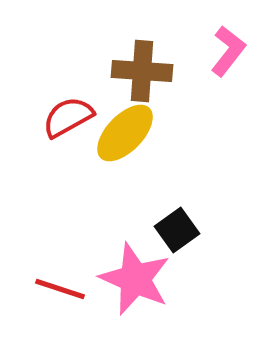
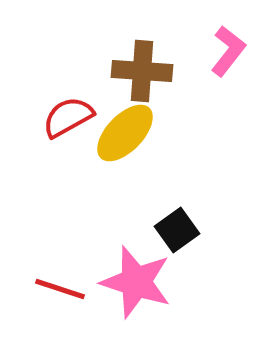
pink star: moved 1 px right, 3 px down; rotated 6 degrees counterclockwise
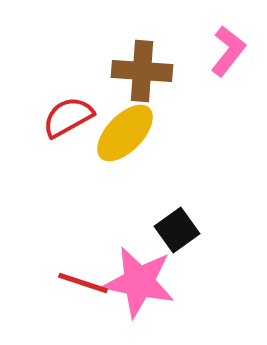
pink star: moved 3 px right; rotated 6 degrees counterclockwise
red line: moved 23 px right, 6 px up
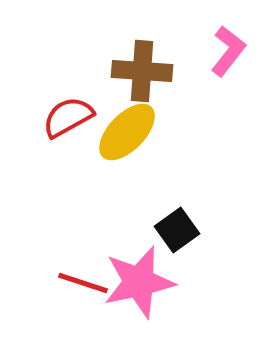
yellow ellipse: moved 2 px right, 1 px up
pink star: rotated 24 degrees counterclockwise
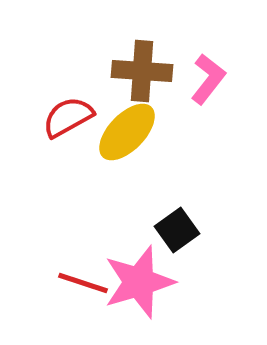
pink L-shape: moved 20 px left, 28 px down
pink star: rotated 4 degrees counterclockwise
